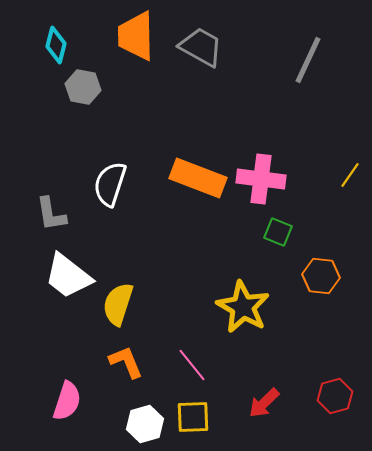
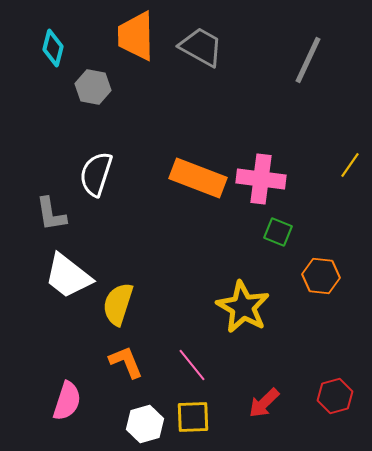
cyan diamond: moved 3 px left, 3 px down
gray hexagon: moved 10 px right
yellow line: moved 10 px up
white semicircle: moved 14 px left, 10 px up
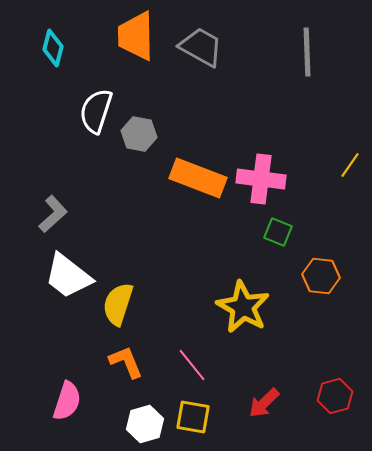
gray line: moved 1 px left, 8 px up; rotated 27 degrees counterclockwise
gray hexagon: moved 46 px right, 47 px down
white semicircle: moved 63 px up
gray L-shape: moved 2 px right; rotated 123 degrees counterclockwise
yellow square: rotated 12 degrees clockwise
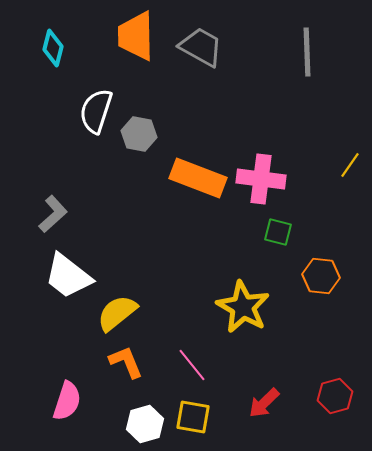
green square: rotated 8 degrees counterclockwise
yellow semicircle: moved 1 px left, 9 px down; rotated 33 degrees clockwise
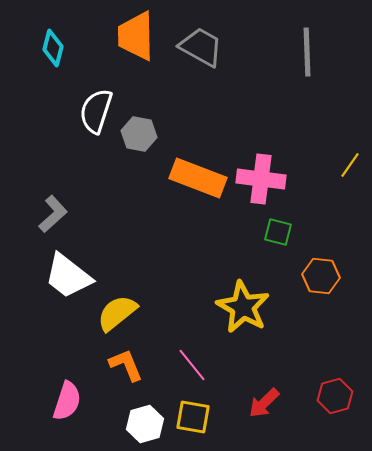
orange L-shape: moved 3 px down
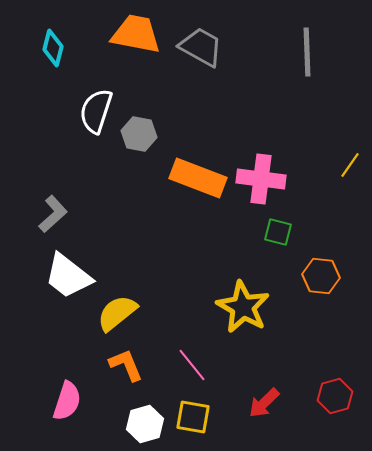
orange trapezoid: moved 2 px up; rotated 102 degrees clockwise
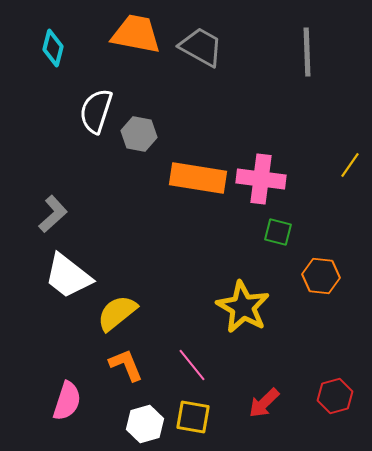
orange rectangle: rotated 12 degrees counterclockwise
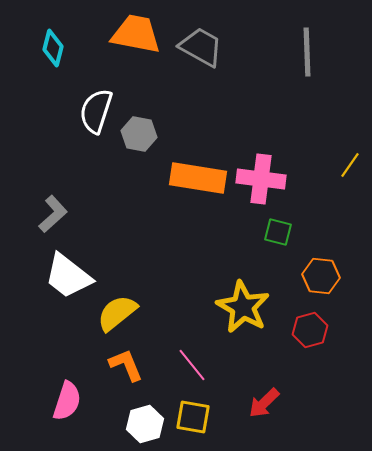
red hexagon: moved 25 px left, 66 px up
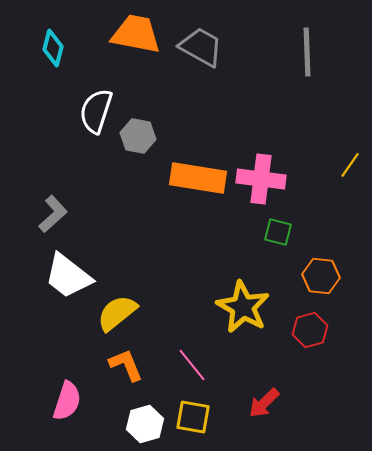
gray hexagon: moved 1 px left, 2 px down
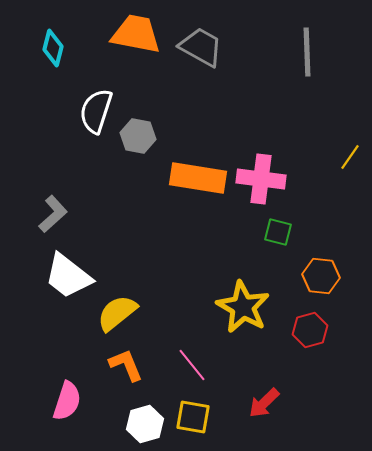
yellow line: moved 8 px up
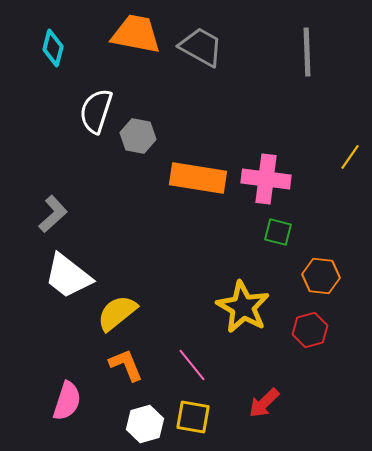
pink cross: moved 5 px right
